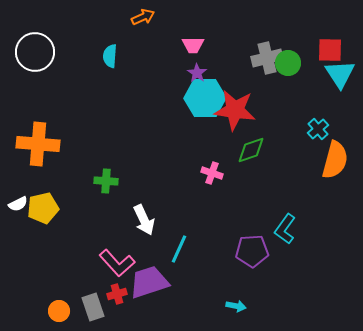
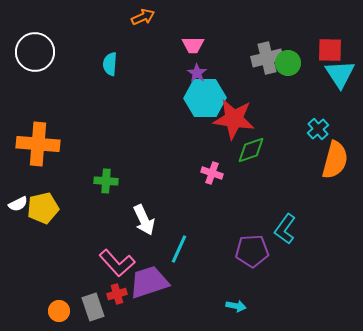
cyan semicircle: moved 8 px down
red star: moved 1 px left, 9 px down
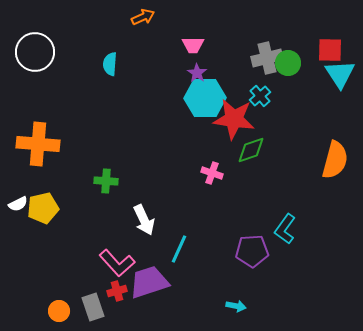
cyan cross: moved 58 px left, 33 px up
red cross: moved 3 px up
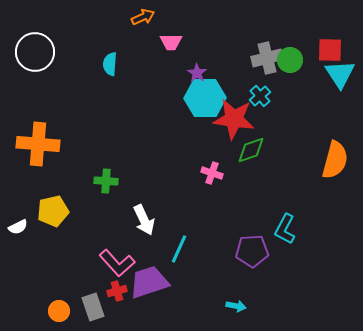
pink trapezoid: moved 22 px left, 3 px up
green circle: moved 2 px right, 3 px up
white semicircle: moved 23 px down
yellow pentagon: moved 10 px right, 3 px down
cyan L-shape: rotated 8 degrees counterclockwise
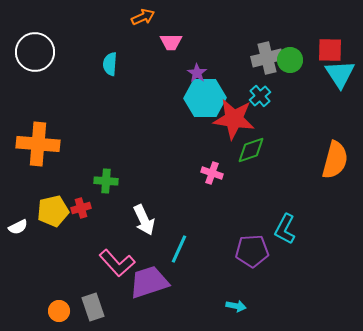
red cross: moved 36 px left, 83 px up
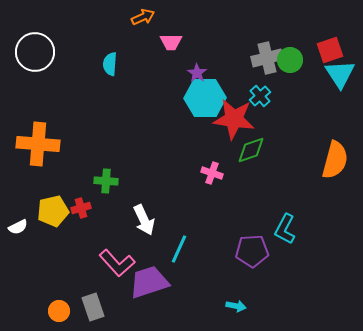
red square: rotated 20 degrees counterclockwise
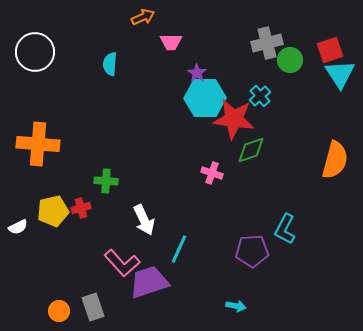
gray cross: moved 15 px up
pink L-shape: moved 5 px right
